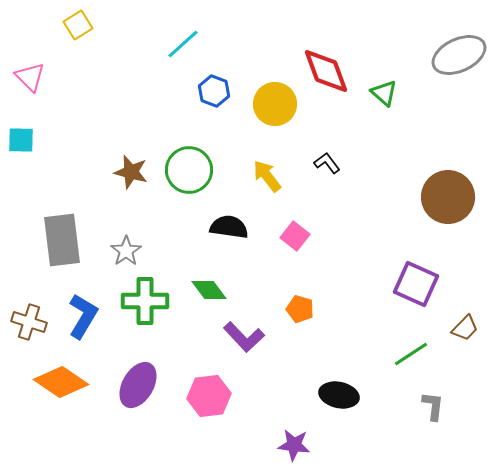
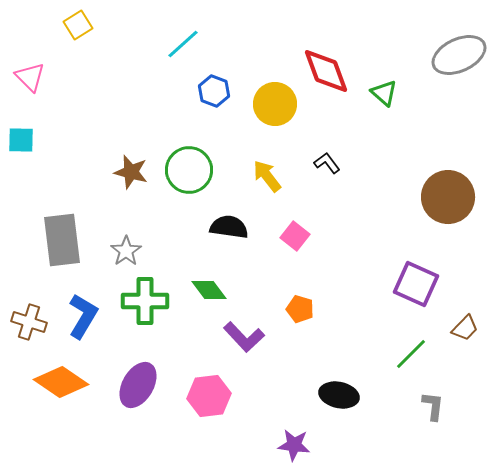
green line: rotated 12 degrees counterclockwise
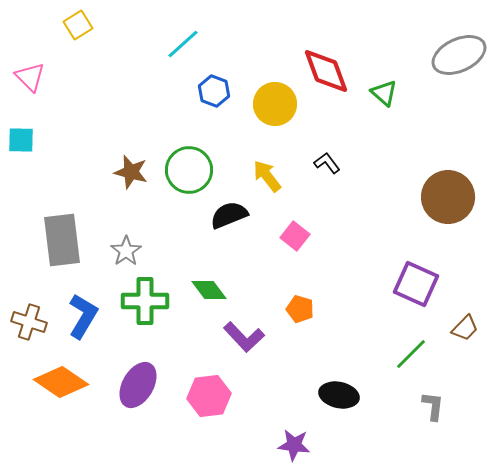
black semicircle: moved 12 px up; rotated 30 degrees counterclockwise
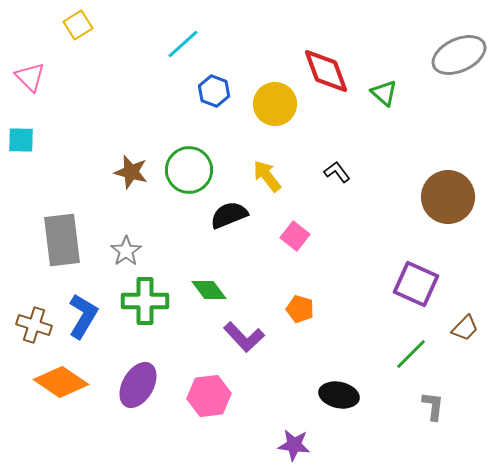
black L-shape: moved 10 px right, 9 px down
brown cross: moved 5 px right, 3 px down
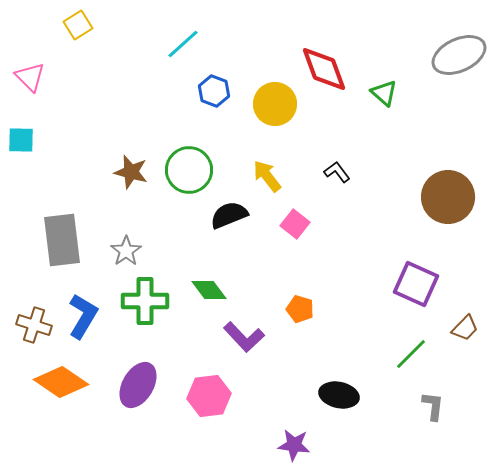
red diamond: moved 2 px left, 2 px up
pink square: moved 12 px up
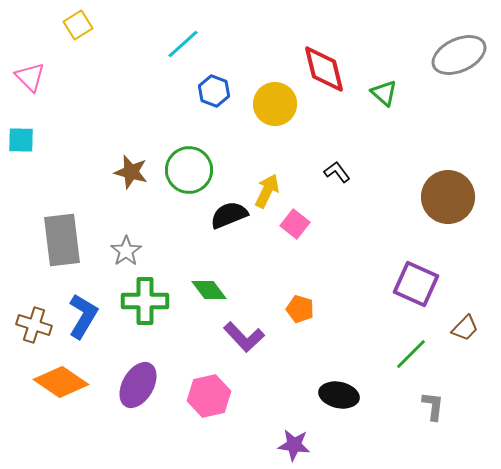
red diamond: rotated 6 degrees clockwise
yellow arrow: moved 15 px down; rotated 64 degrees clockwise
pink hexagon: rotated 6 degrees counterclockwise
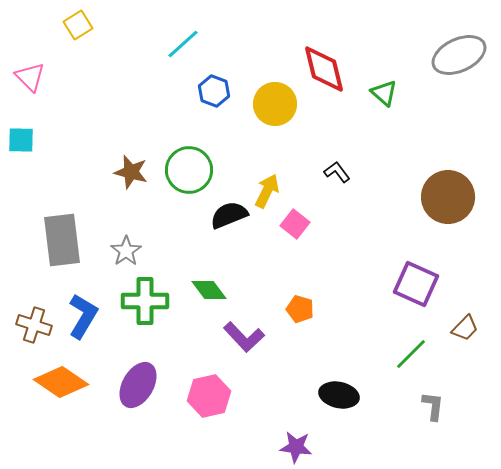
purple star: moved 2 px right, 2 px down
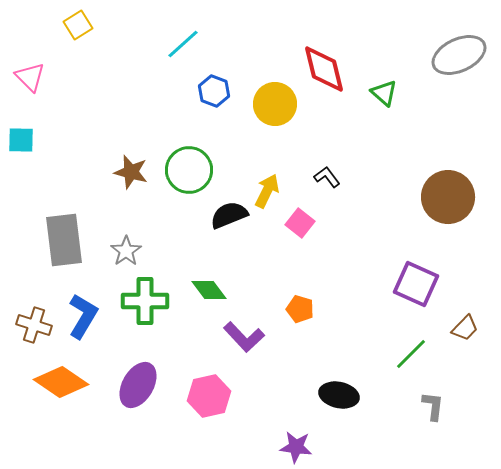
black L-shape: moved 10 px left, 5 px down
pink square: moved 5 px right, 1 px up
gray rectangle: moved 2 px right
